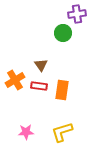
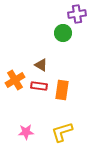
brown triangle: rotated 24 degrees counterclockwise
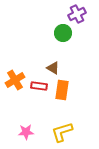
purple cross: rotated 18 degrees counterclockwise
brown triangle: moved 12 px right, 3 px down
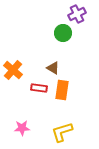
orange cross: moved 2 px left, 10 px up; rotated 18 degrees counterclockwise
red rectangle: moved 2 px down
pink star: moved 4 px left, 4 px up
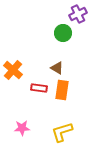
purple cross: moved 1 px right
brown triangle: moved 4 px right
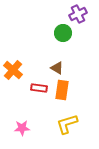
yellow L-shape: moved 5 px right, 8 px up
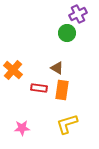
green circle: moved 4 px right
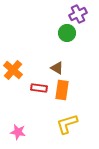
pink star: moved 4 px left, 4 px down; rotated 14 degrees clockwise
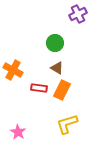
green circle: moved 12 px left, 10 px down
orange cross: rotated 12 degrees counterclockwise
orange rectangle: rotated 18 degrees clockwise
pink star: rotated 21 degrees clockwise
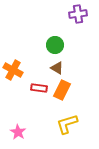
purple cross: rotated 18 degrees clockwise
green circle: moved 2 px down
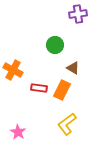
brown triangle: moved 16 px right
yellow L-shape: rotated 20 degrees counterclockwise
